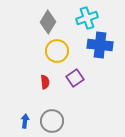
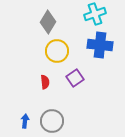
cyan cross: moved 8 px right, 4 px up
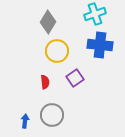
gray circle: moved 6 px up
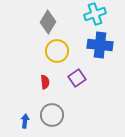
purple square: moved 2 px right
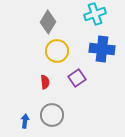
blue cross: moved 2 px right, 4 px down
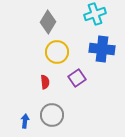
yellow circle: moved 1 px down
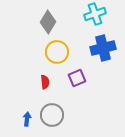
blue cross: moved 1 px right, 1 px up; rotated 20 degrees counterclockwise
purple square: rotated 12 degrees clockwise
blue arrow: moved 2 px right, 2 px up
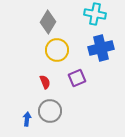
cyan cross: rotated 30 degrees clockwise
blue cross: moved 2 px left
yellow circle: moved 2 px up
red semicircle: rotated 16 degrees counterclockwise
gray circle: moved 2 px left, 4 px up
